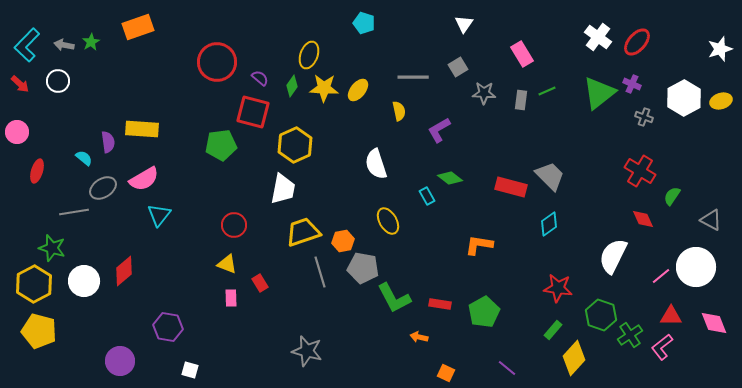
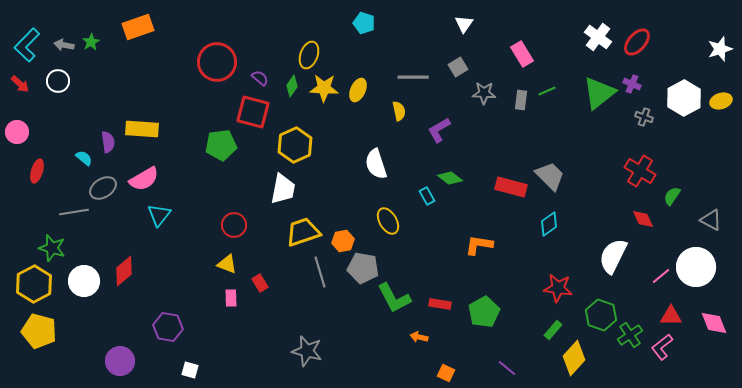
yellow ellipse at (358, 90): rotated 15 degrees counterclockwise
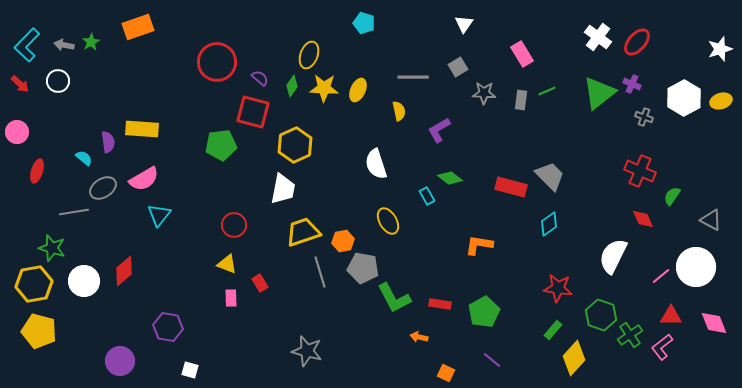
red cross at (640, 171): rotated 8 degrees counterclockwise
yellow hexagon at (34, 284): rotated 18 degrees clockwise
purple line at (507, 368): moved 15 px left, 8 px up
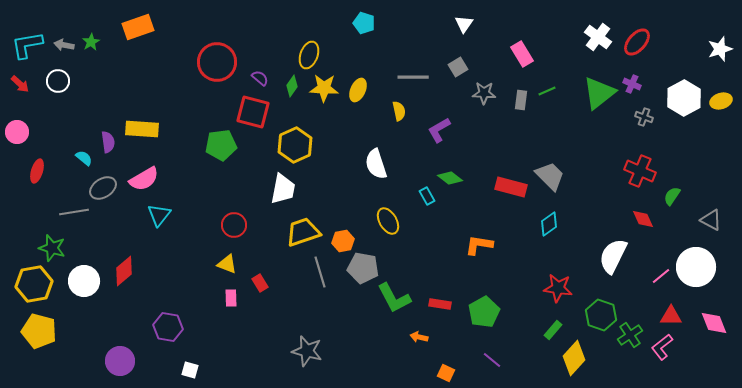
cyan L-shape at (27, 45): rotated 36 degrees clockwise
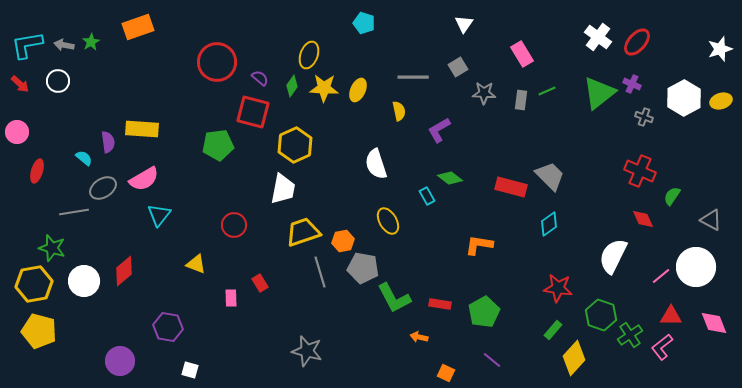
green pentagon at (221, 145): moved 3 px left
yellow triangle at (227, 264): moved 31 px left
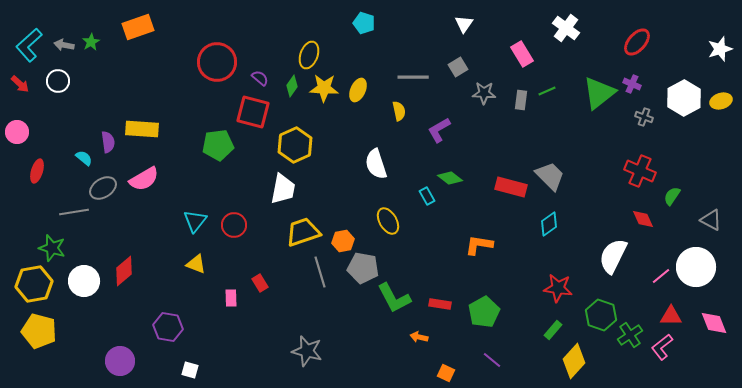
white cross at (598, 37): moved 32 px left, 9 px up
cyan L-shape at (27, 45): moved 2 px right; rotated 32 degrees counterclockwise
cyan triangle at (159, 215): moved 36 px right, 6 px down
yellow diamond at (574, 358): moved 3 px down
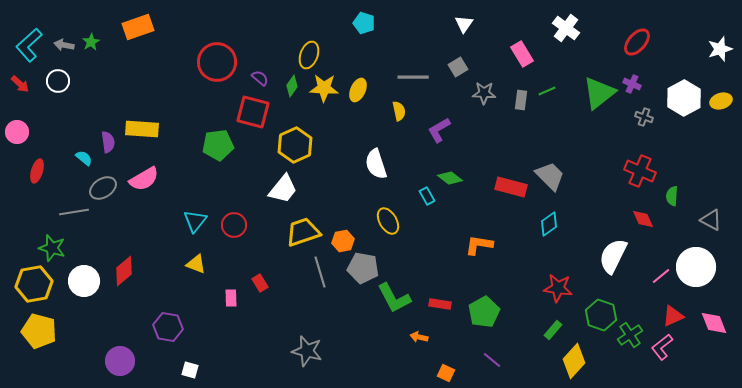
white trapezoid at (283, 189): rotated 28 degrees clockwise
green semicircle at (672, 196): rotated 30 degrees counterclockwise
red triangle at (671, 316): moved 2 px right; rotated 25 degrees counterclockwise
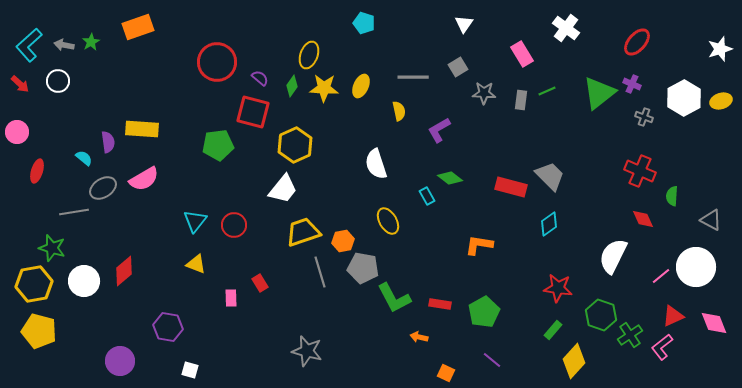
yellow ellipse at (358, 90): moved 3 px right, 4 px up
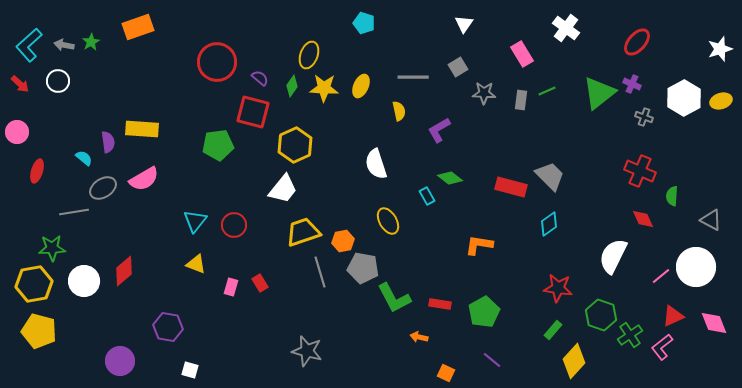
green star at (52, 248): rotated 20 degrees counterclockwise
pink rectangle at (231, 298): moved 11 px up; rotated 18 degrees clockwise
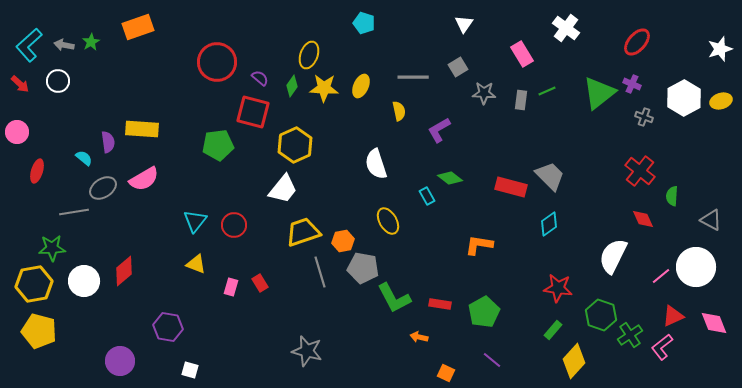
red cross at (640, 171): rotated 16 degrees clockwise
